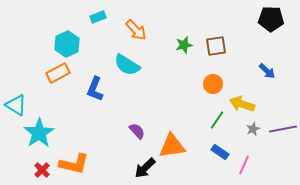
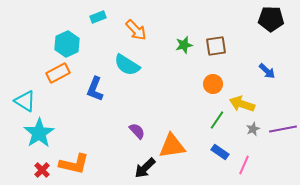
cyan triangle: moved 9 px right, 4 px up
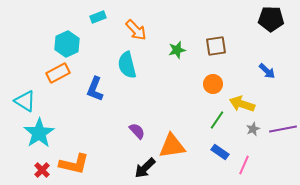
green star: moved 7 px left, 5 px down
cyan semicircle: rotated 44 degrees clockwise
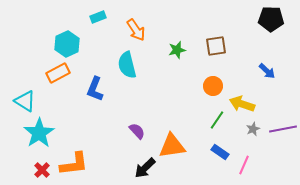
orange arrow: rotated 10 degrees clockwise
orange circle: moved 2 px down
orange L-shape: rotated 20 degrees counterclockwise
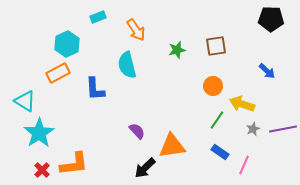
blue L-shape: rotated 25 degrees counterclockwise
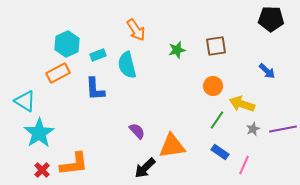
cyan rectangle: moved 38 px down
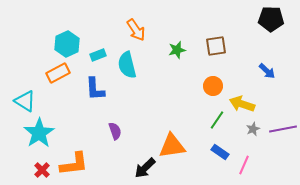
purple semicircle: moved 22 px left; rotated 24 degrees clockwise
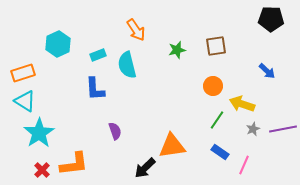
cyan hexagon: moved 9 px left
orange rectangle: moved 35 px left; rotated 10 degrees clockwise
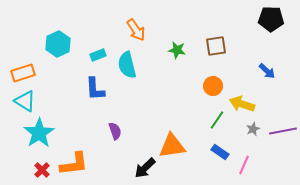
green star: rotated 24 degrees clockwise
purple line: moved 2 px down
